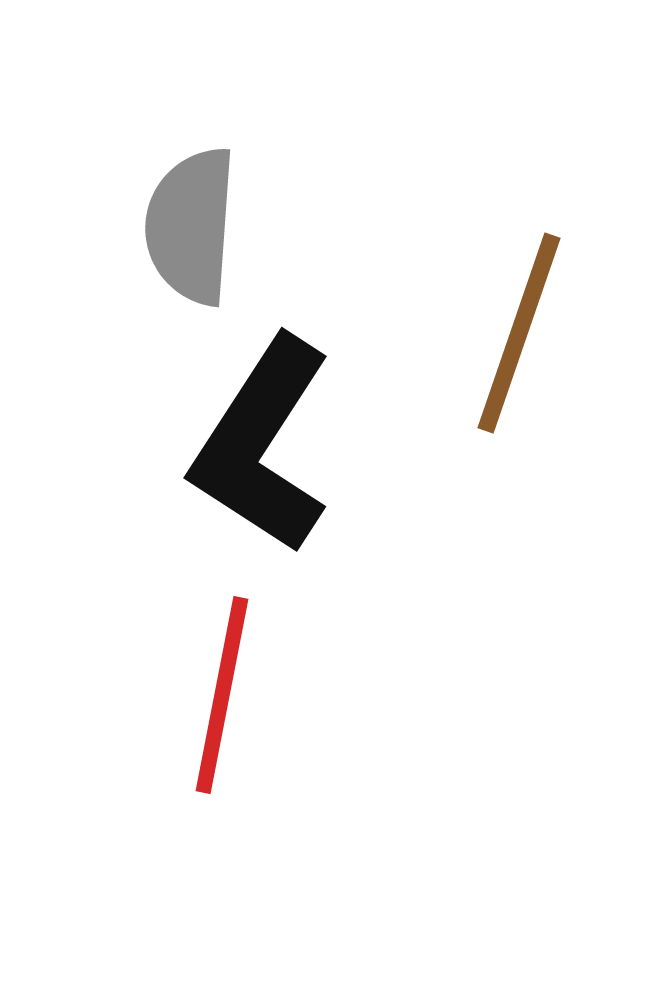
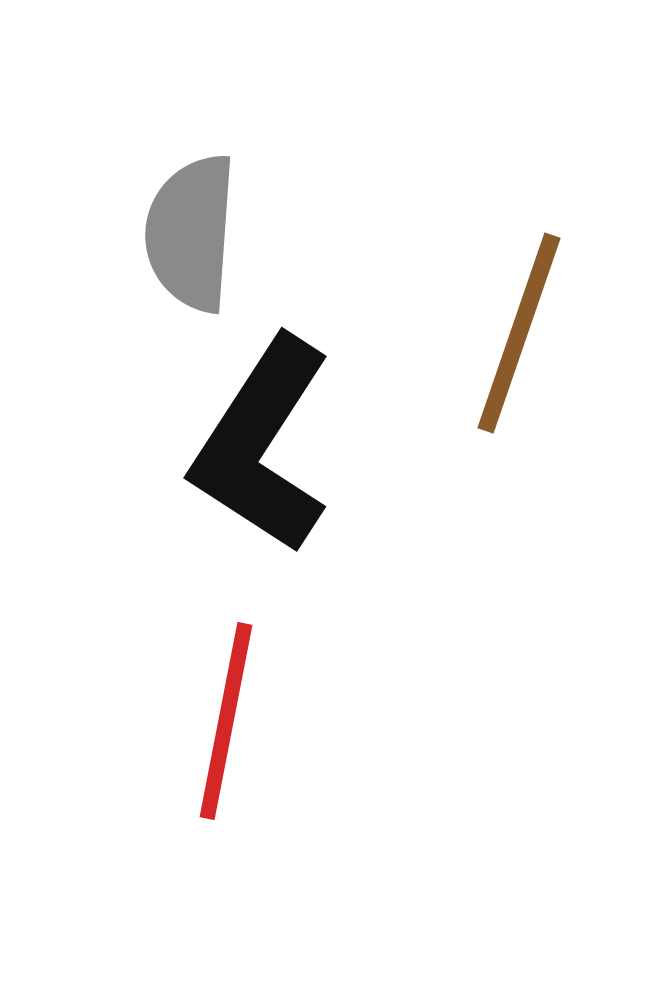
gray semicircle: moved 7 px down
red line: moved 4 px right, 26 px down
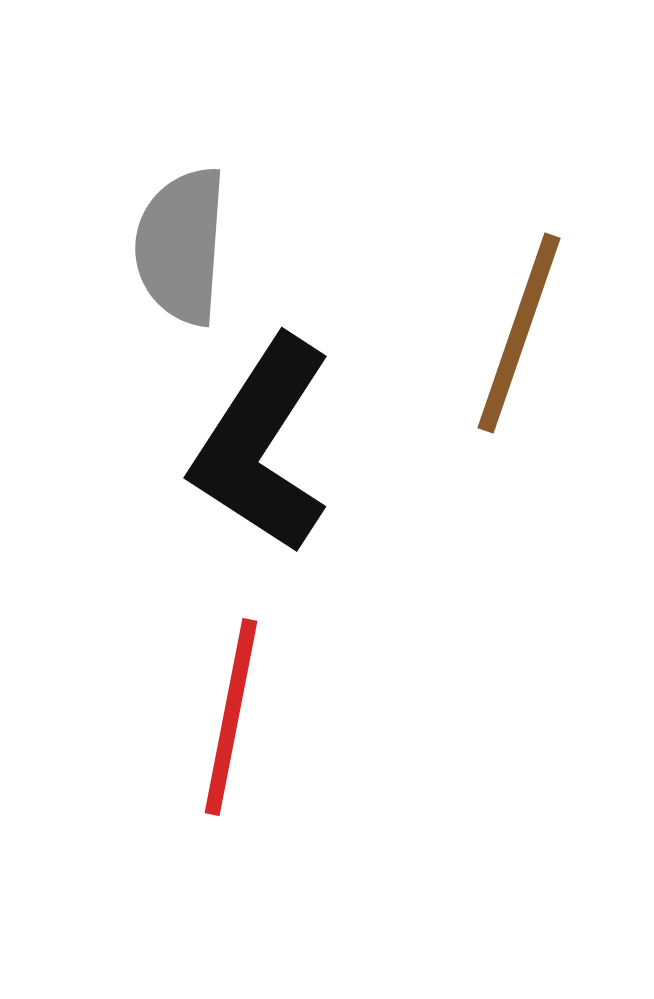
gray semicircle: moved 10 px left, 13 px down
red line: moved 5 px right, 4 px up
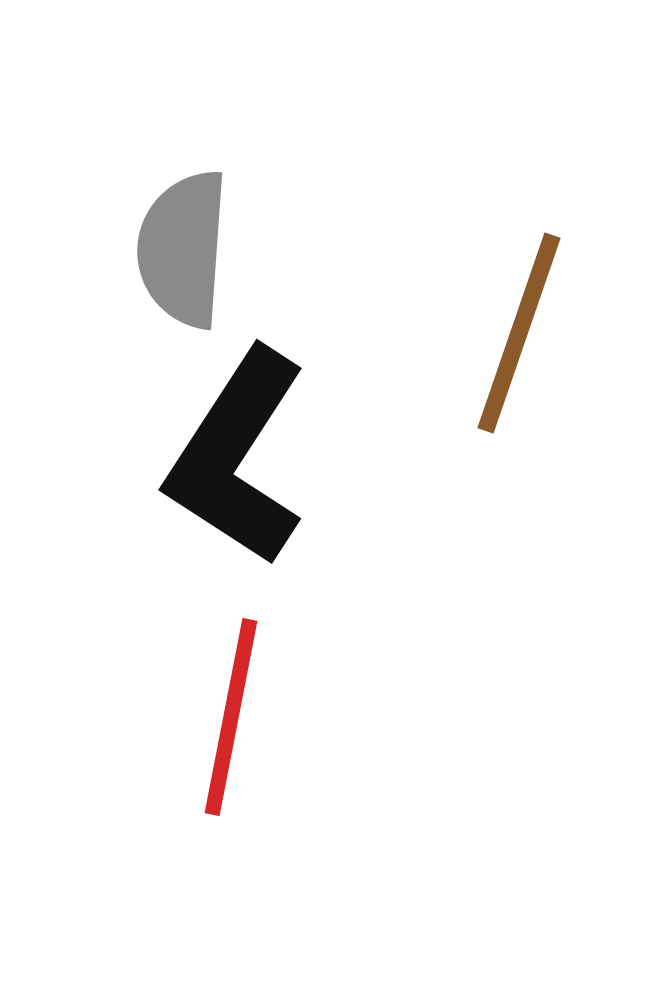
gray semicircle: moved 2 px right, 3 px down
black L-shape: moved 25 px left, 12 px down
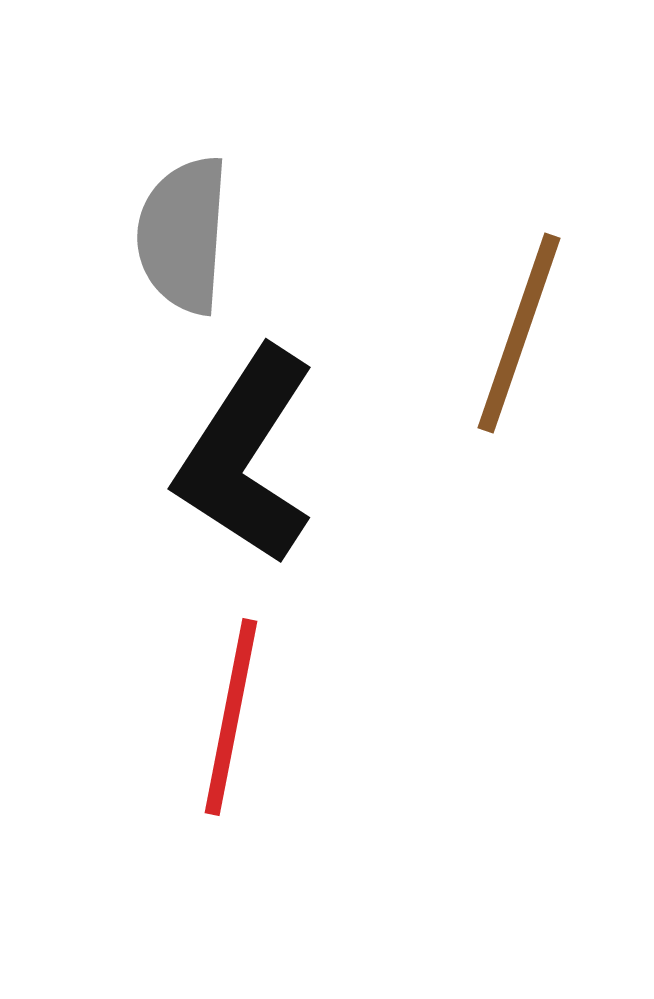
gray semicircle: moved 14 px up
black L-shape: moved 9 px right, 1 px up
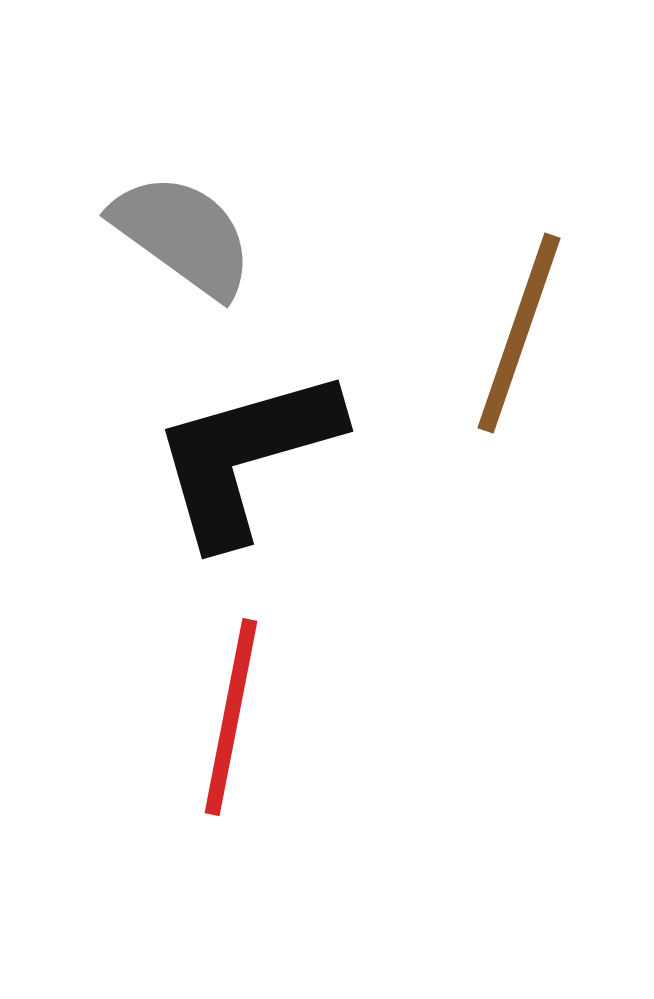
gray semicircle: rotated 122 degrees clockwise
black L-shape: rotated 41 degrees clockwise
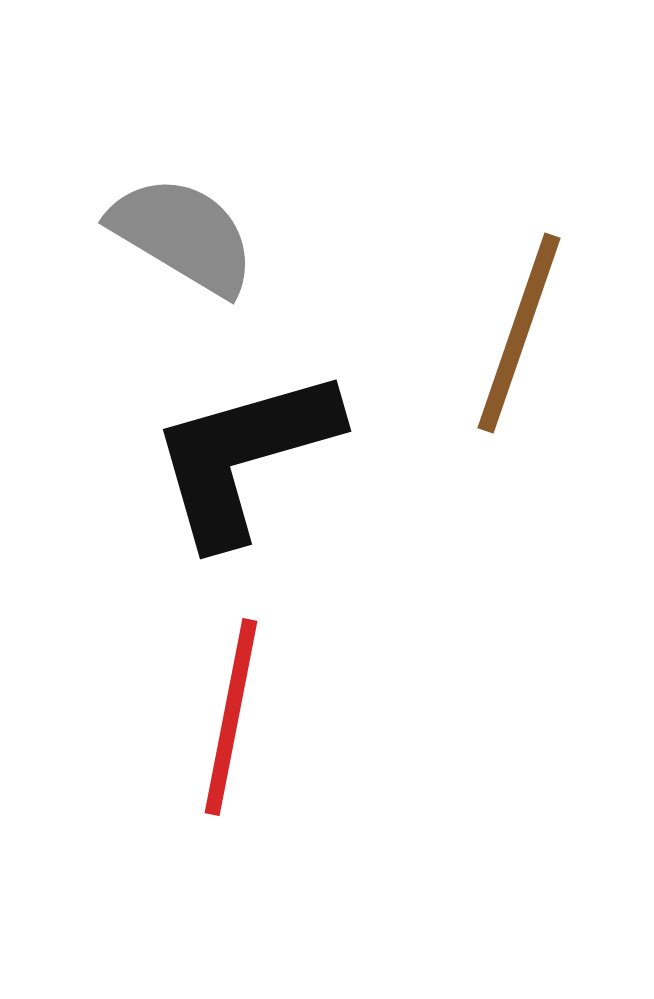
gray semicircle: rotated 5 degrees counterclockwise
black L-shape: moved 2 px left
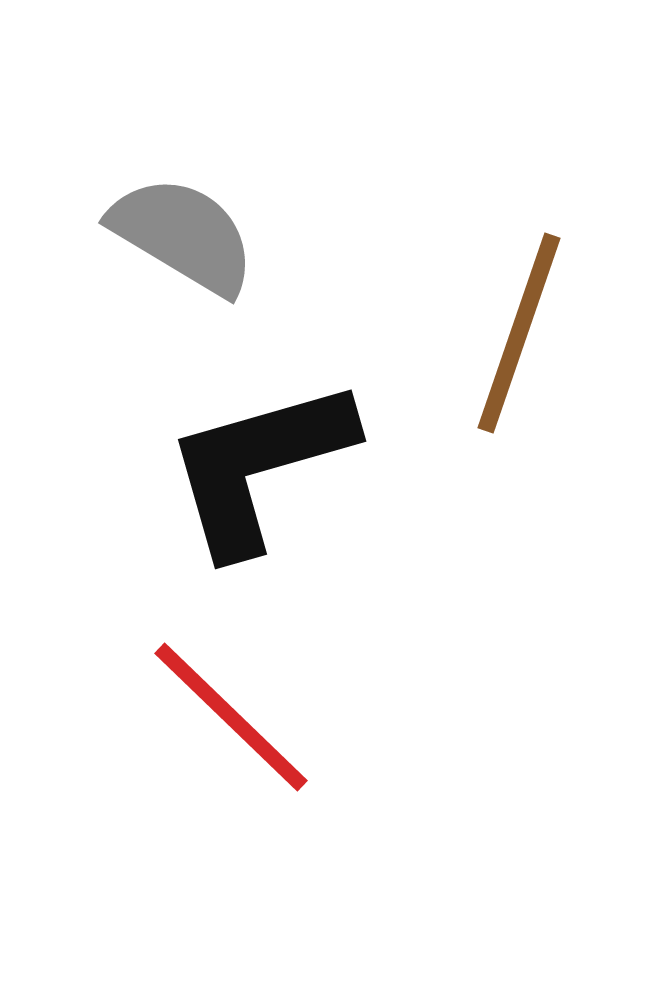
black L-shape: moved 15 px right, 10 px down
red line: rotated 57 degrees counterclockwise
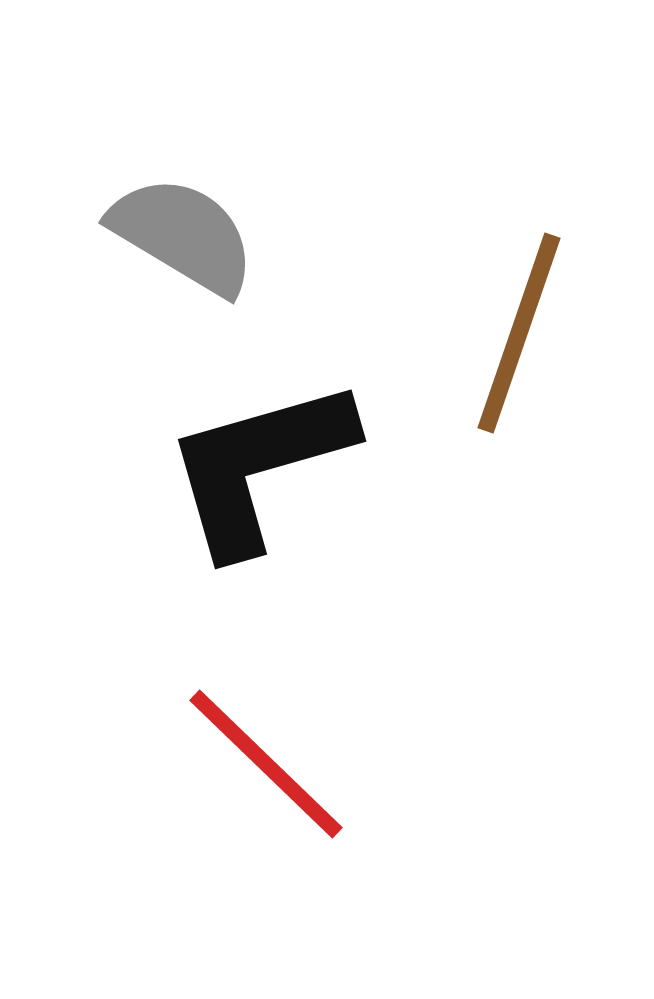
red line: moved 35 px right, 47 px down
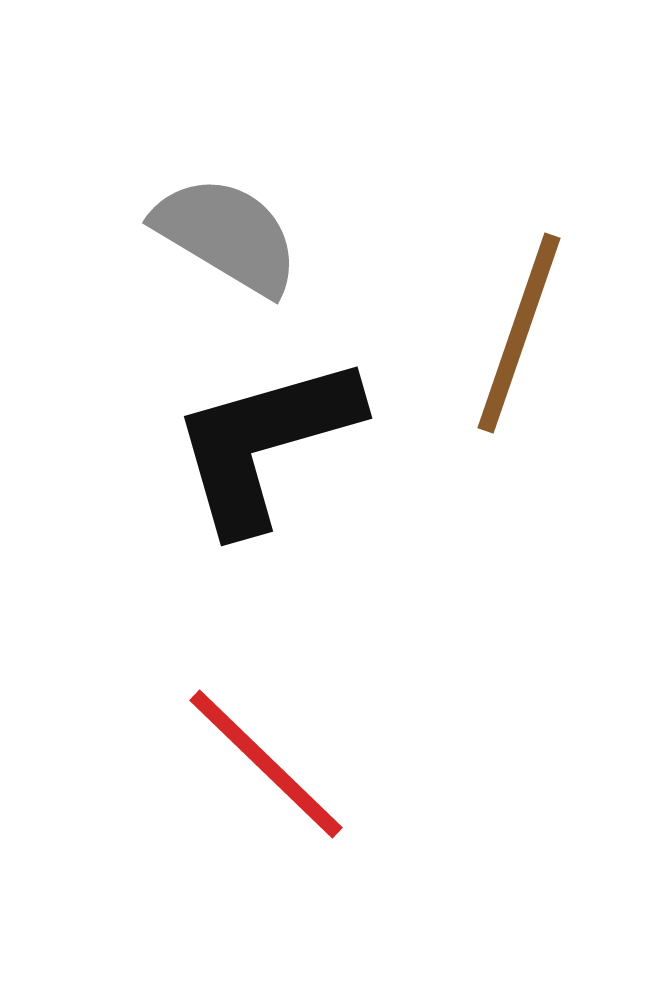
gray semicircle: moved 44 px right
black L-shape: moved 6 px right, 23 px up
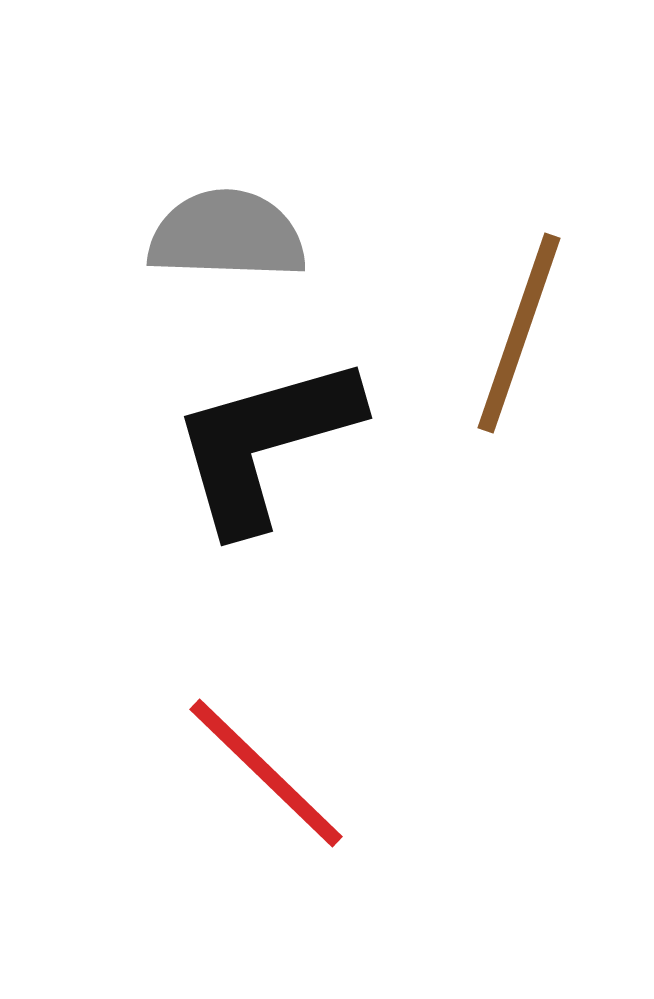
gray semicircle: rotated 29 degrees counterclockwise
red line: moved 9 px down
